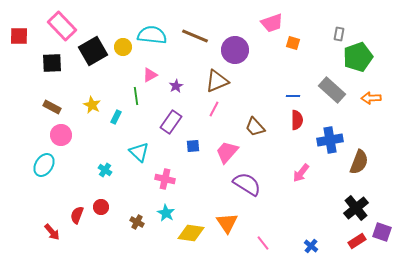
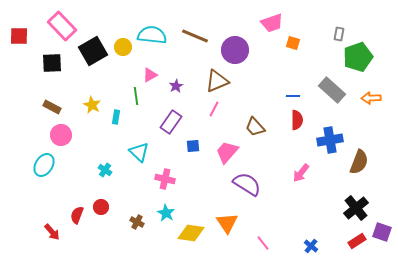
cyan rectangle at (116, 117): rotated 16 degrees counterclockwise
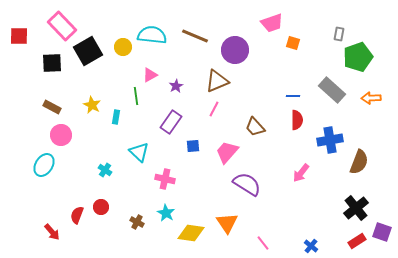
black square at (93, 51): moved 5 px left
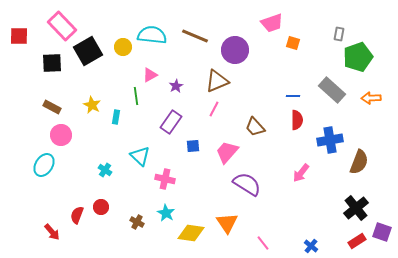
cyan triangle at (139, 152): moved 1 px right, 4 px down
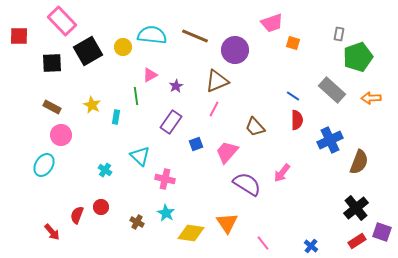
pink rectangle at (62, 26): moved 5 px up
blue line at (293, 96): rotated 32 degrees clockwise
blue cross at (330, 140): rotated 15 degrees counterclockwise
blue square at (193, 146): moved 3 px right, 2 px up; rotated 16 degrees counterclockwise
pink arrow at (301, 173): moved 19 px left
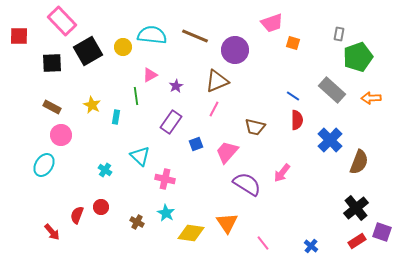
brown trapezoid at (255, 127): rotated 35 degrees counterclockwise
blue cross at (330, 140): rotated 20 degrees counterclockwise
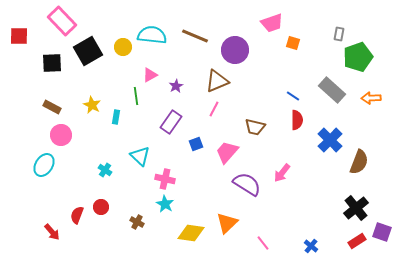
cyan star at (166, 213): moved 1 px left, 9 px up
orange triangle at (227, 223): rotated 20 degrees clockwise
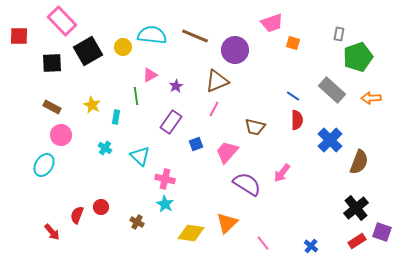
cyan cross at (105, 170): moved 22 px up
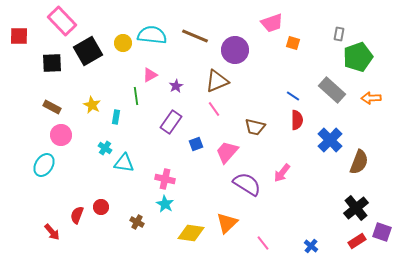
yellow circle at (123, 47): moved 4 px up
pink line at (214, 109): rotated 63 degrees counterclockwise
cyan triangle at (140, 156): moved 16 px left, 7 px down; rotated 35 degrees counterclockwise
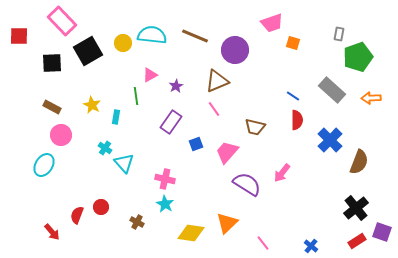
cyan triangle at (124, 163): rotated 40 degrees clockwise
